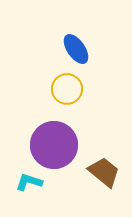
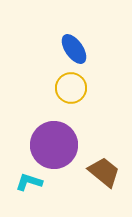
blue ellipse: moved 2 px left
yellow circle: moved 4 px right, 1 px up
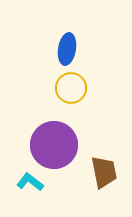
blue ellipse: moved 7 px left; rotated 44 degrees clockwise
brown trapezoid: rotated 40 degrees clockwise
cyan L-shape: moved 1 px right; rotated 20 degrees clockwise
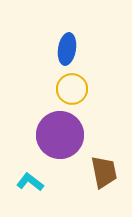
yellow circle: moved 1 px right, 1 px down
purple circle: moved 6 px right, 10 px up
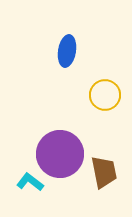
blue ellipse: moved 2 px down
yellow circle: moved 33 px right, 6 px down
purple circle: moved 19 px down
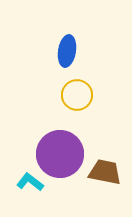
yellow circle: moved 28 px left
brown trapezoid: moved 1 px right; rotated 68 degrees counterclockwise
